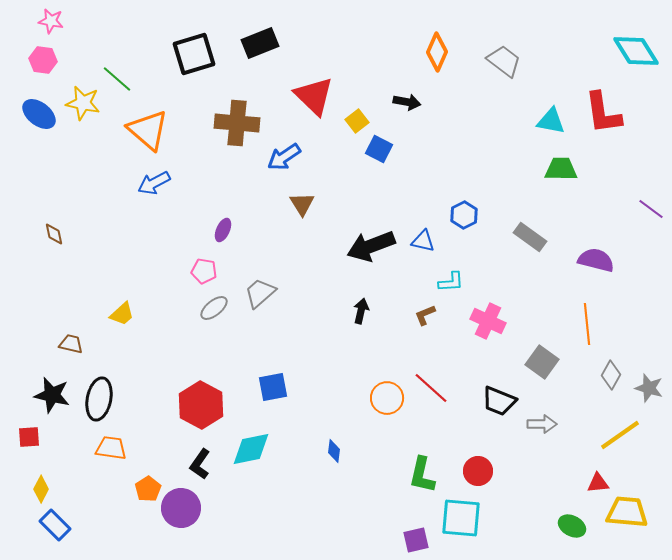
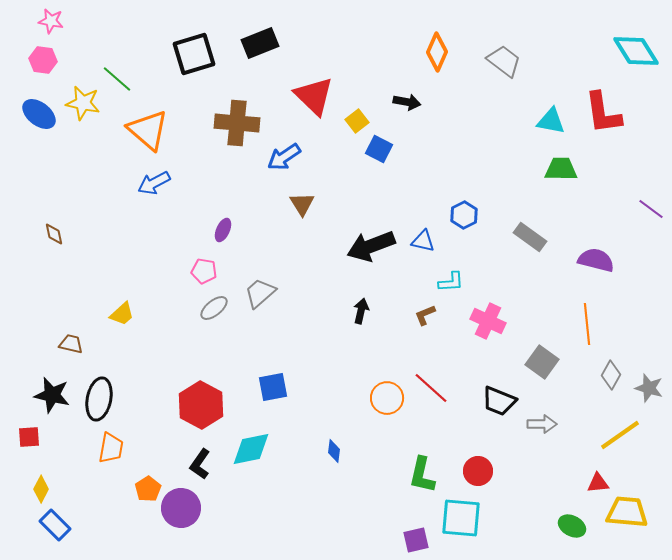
orange trapezoid at (111, 448): rotated 92 degrees clockwise
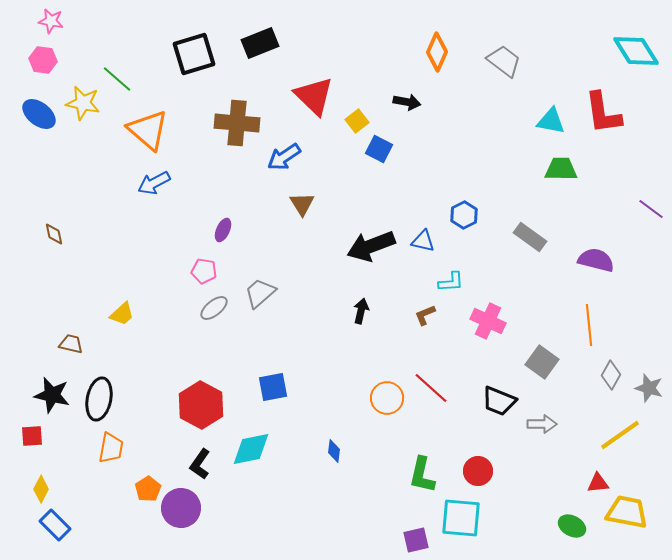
orange line at (587, 324): moved 2 px right, 1 px down
red square at (29, 437): moved 3 px right, 1 px up
yellow trapezoid at (627, 512): rotated 6 degrees clockwise
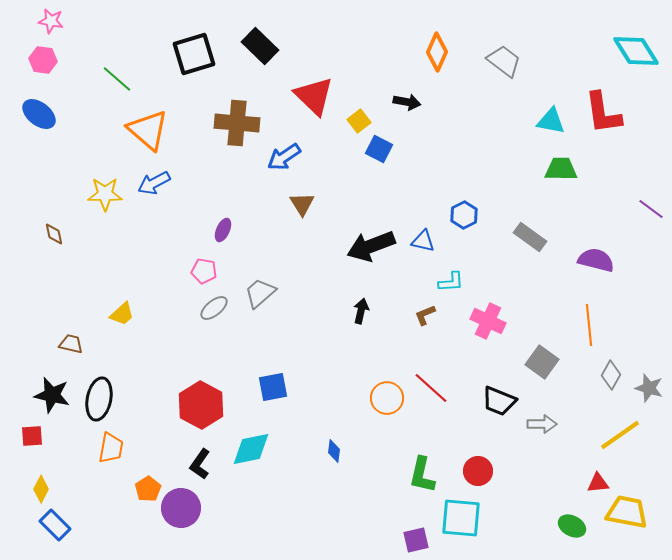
black rectangle at (260, 43): moved 3 px down; rotated 66 degrees clockwise
yellow star at (83, 103): moved 22 px right, 91 px down; rotated 12 degrees counterclockwise
yellow square at (357, 121): moved 2 px right
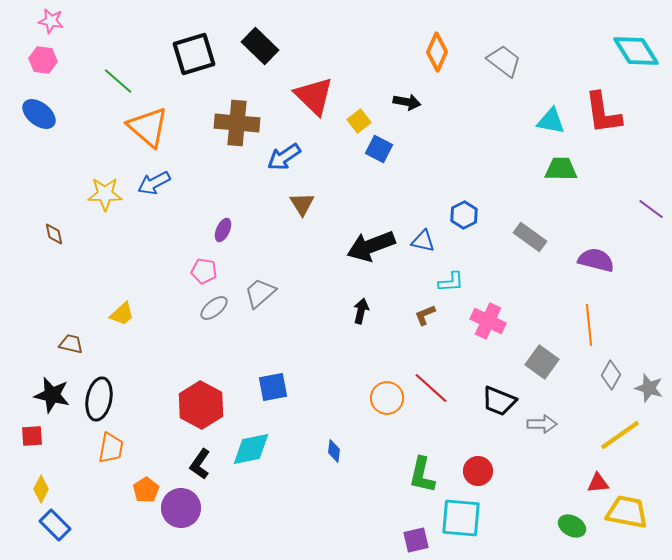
green line at (117, 79): moved 1 px right, 2 px down
orange triangle at (148, 130): moved 3 px up
orange pentagon at (148, 489): moved 2 px left, 1 px down
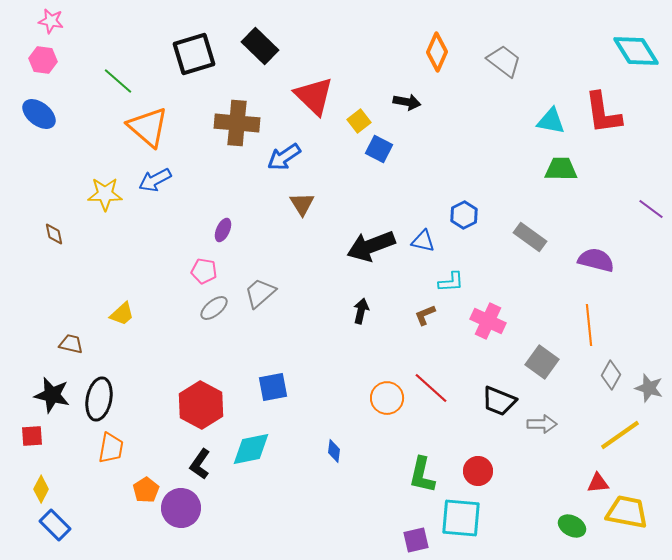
blue arrow at (154, 183): moved 1 px right, 3 px up
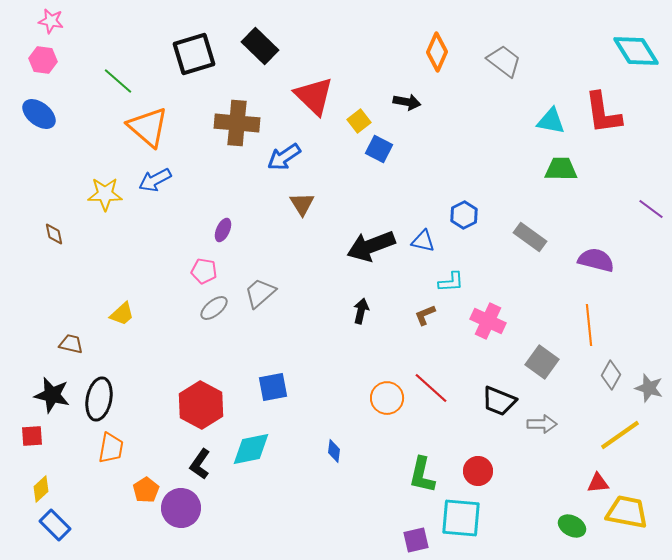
yellow diamond at (41, 489): rotated 20 degrees clockwise
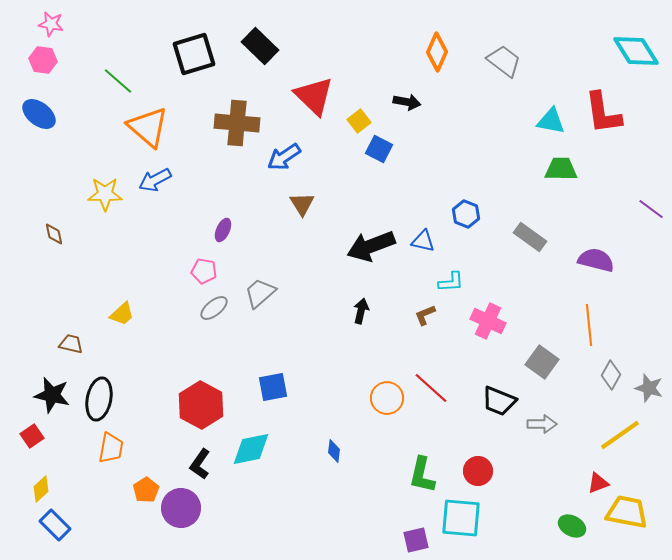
pink star at (51, 21): moved 3 px down
blue hexagon at (464, 215): moved 2 px right, 1 px up; rotated 12 degrees counterclockwise
red square at (32, 436): rotated 30 degrees counterclockwise
red triangle at (598, 483): rotated 15 degrees counterclockwise
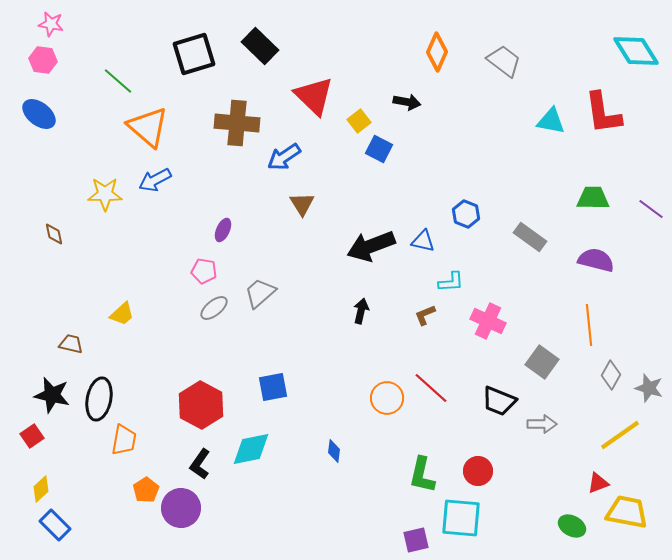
green trapezoid at (561, 169): moved 32 px right, 29 px down
orange trapezoid at (111, 448): moved 13 px right, 8 px up
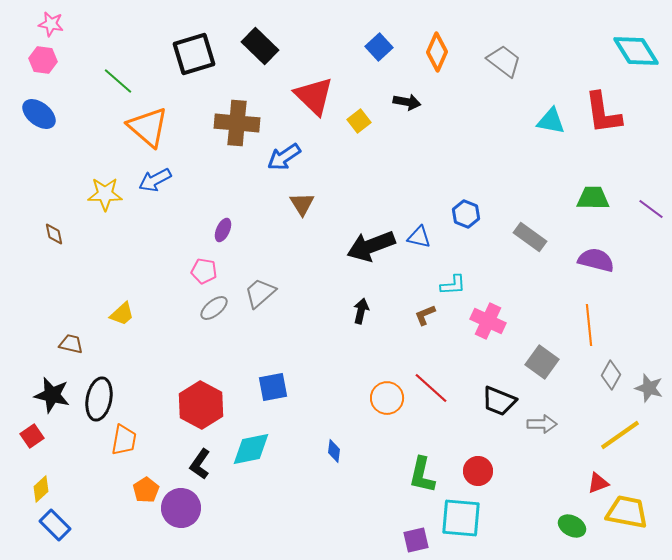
blue square at (379, 149): moved 102 px up; rotated 20 degrees clockwise
blue triangle at (423, 241): moved 4 px left, 4 px up
cyan L-shape at (451, 282): moved 2 px right, 3 px down
